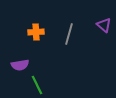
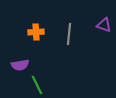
purple triangle: rotated 21 degrees counterclockwise
gray line: rotated 10 degrees counterclockwise
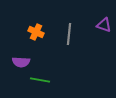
orange cross: rotated 28 degrees clockwise
purple semicircle: moved 1 px right, 3 px up; rotated 12 degrees clockwise
green line: moved 3 px right, 5 px up; rotated 54 degrees counterclockwise
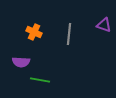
orange cross: moved 2 px left
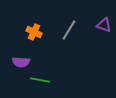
gray line: moved 4 px up; rotated 25 degrees clockwise
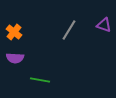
orange cross: moved 20 px left; rotated 14 degrees clockwise
purple semicircle: moved 6 px left, 4 px up
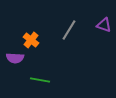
orange cross: moved 17 px right, 8 px down
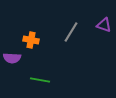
gray line: moved 2 px right, 2 px down
orange cross: rotated 28 degrees counterclockwise
purple semicircle: moved 3 px left
